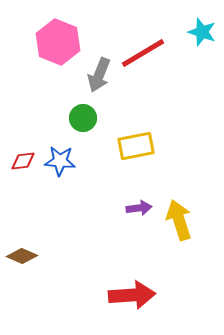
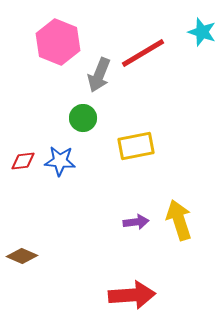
purple arrow: moved 3 px left, 14 px down
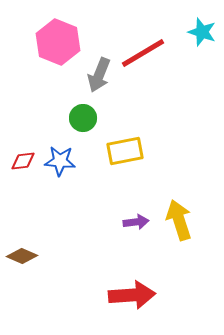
yellow rectangle: moved 11 px left, 5 px down
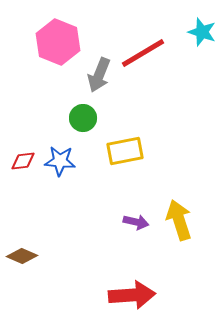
purple arrow: rotated 20 degrees clockwise
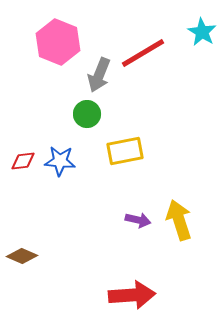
cyan star: rotated 12 degrees clockwise
green circle: moved 4 px right, 4 px up
purple arrow: moved 2 px right, 2 px up
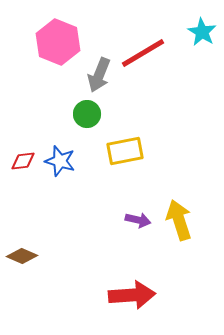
blue star: rotated 12 degrees clockwise
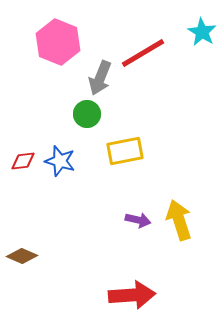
gray arrow: moved 1 px right, 3 px down
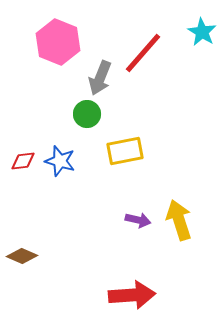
red line: rotated 18 degrees counterclockwise
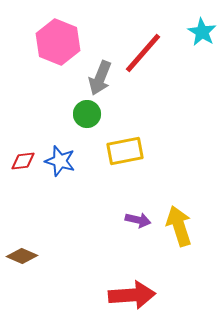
yellow arrow: moved 6 px down
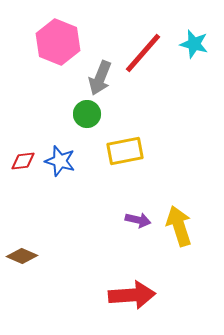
cyan star: moved 8 px left, 12 px down; rotated 16 degrees counterclockwise
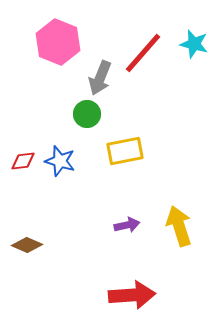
purple arrow: moved 11 px left, 5 px down; rotated 25 degrees counterclockwise
brown diamond: moved 5 px right, 11 px up
